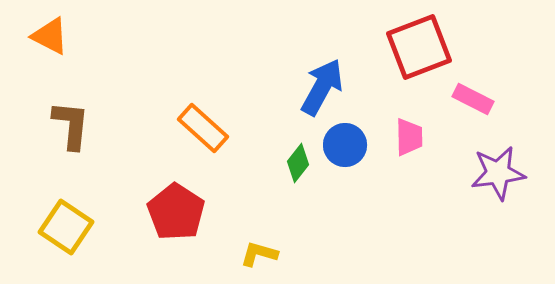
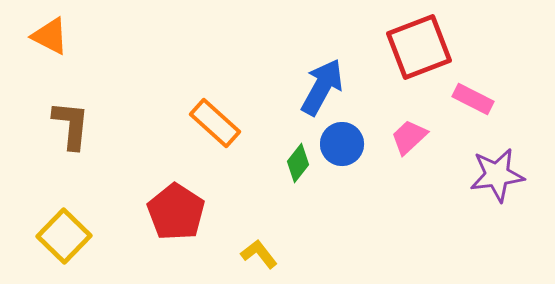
orange rectangle: moved 12 px right, 5 px up
pink trapezoid: rotated 132 degrees counterclockwise
blue circle: moved 3 px left, 1 px up
purple star: moved 1 px left, 2 px down
yellow square: moved 2 px left, 9 px down; rotated 10 degrees clockwise
yellow L-shape: rotated 36 degrees clockwise
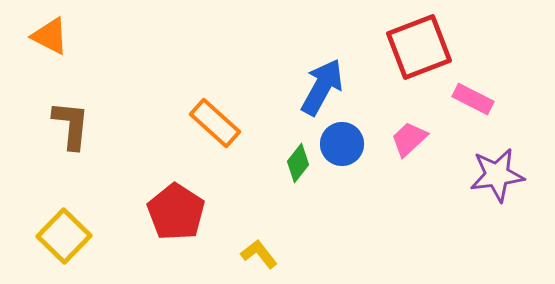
pink trapezoid: moved 2 px down
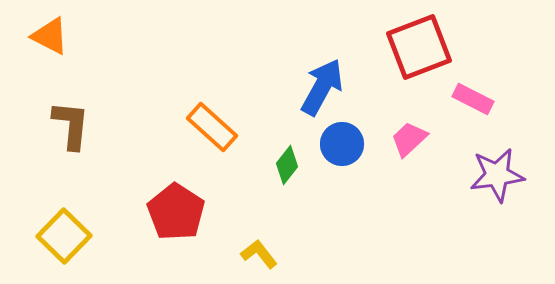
orange rectangle: moved 3 px left, 4 px down
green diamond: moved 11 px left, 2 px down
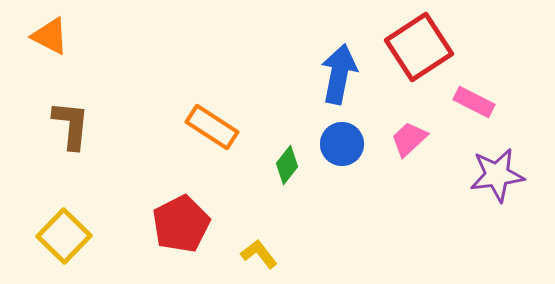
red square: rotated 12 degrees counterclockwise
blue arrow: moved 17 px right, 13 px up; rotated 18 degrees counterclockwise
pink rectangle: moved 1 px right, 3 px down
orange rectangle: rotated 9 degrees counterclockwise
red pentagon: moved 5 px right, 12 px down; rotated 12 degrees clockwise
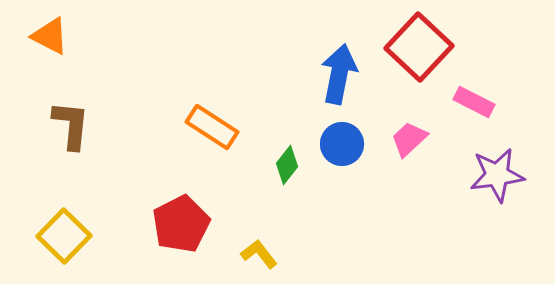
red square: rotated 14 degrees counterclockwise
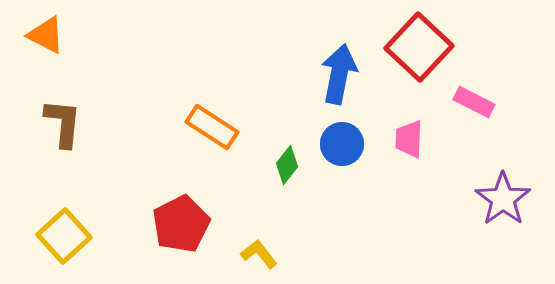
orange triangle: moved 4 px left, 1 px up
brown L-shape: moved 8 px left, 2 px up
pink trapezoid: rotated 45 degrees counterclockwise
purple star: moved 6 px right, 24 px down; rotated 28 degrees counterclockwise
yellow square: rotated 4 degrees clockwise
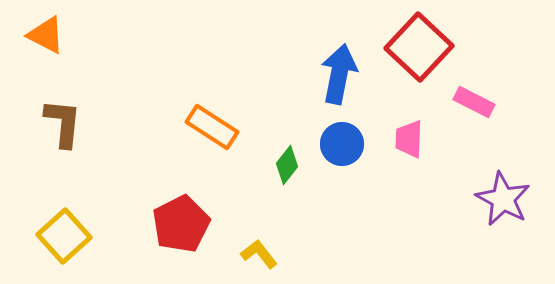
purple star: rotated 8 degrees counterclockwise
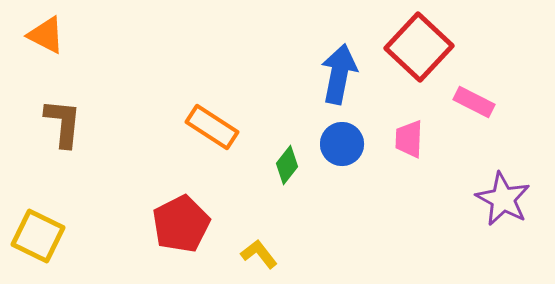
yellow square: moved 26 px left; rotated 22 degrees counterclockwise
